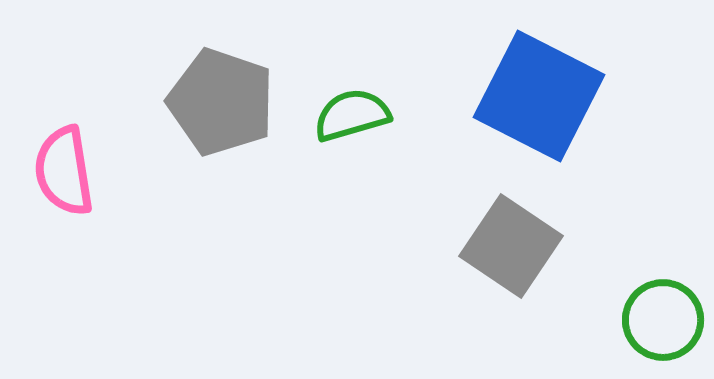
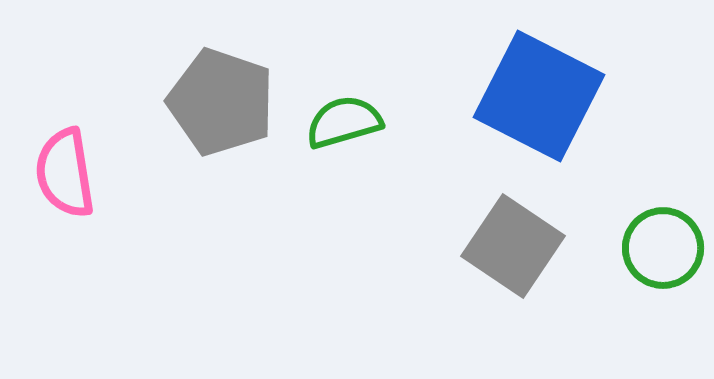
green semicircle: moved 8 px left, 7 px down
pink semicircle: moved 1 px right, 2 px down
gray square: moved 2 px right
green circle: moved 72 px up
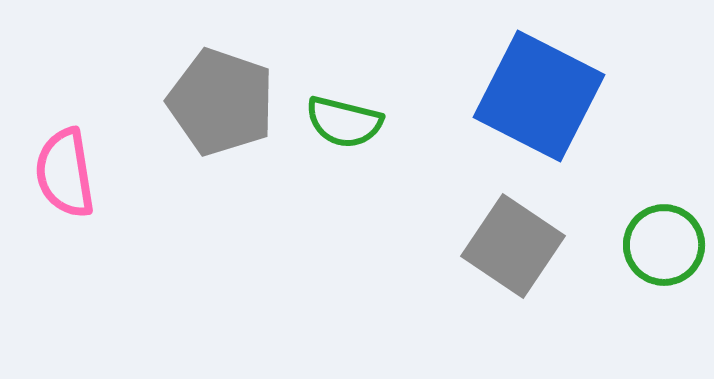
green semicircle: rotated 150 degrees counterclockwise
green circle: moved 1 px right, 3 px up
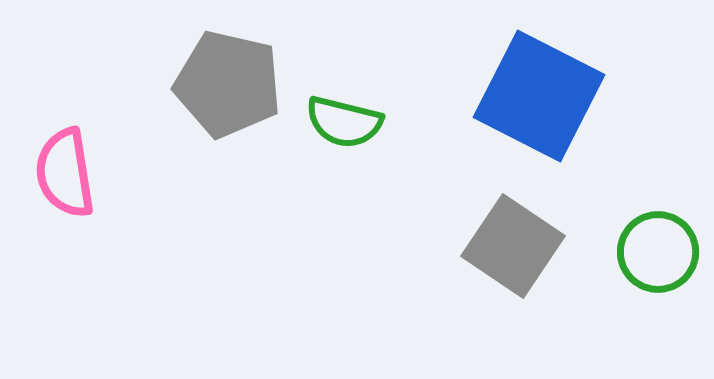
gray pentagon: moved 7 px right, 18 px up; rotated 6 degrees counterclockwise
green circle: moved 6 px left, 7 px down
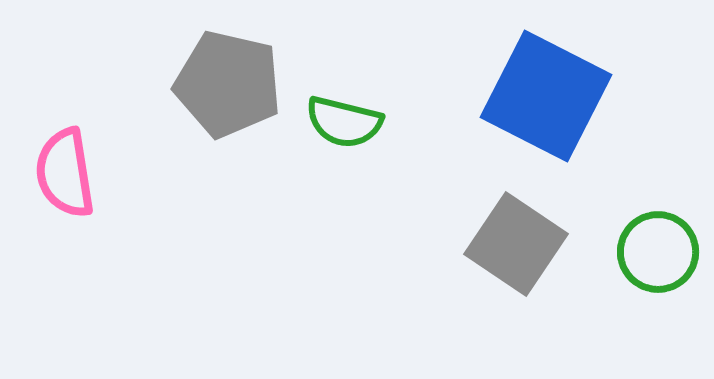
blue square: moved 7 px right
gray square: moved 3 px right, 2 px up
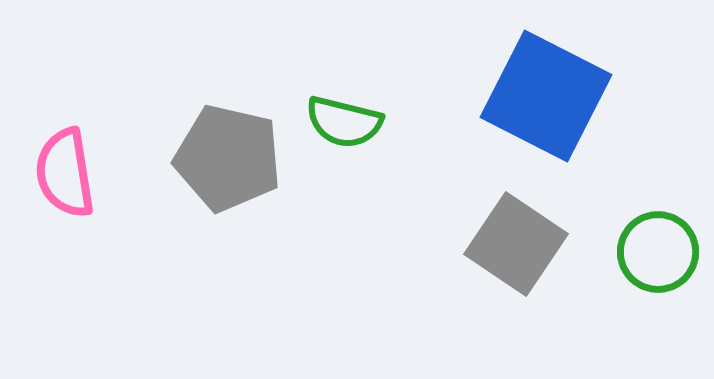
gray pentagon: moved 74 px down
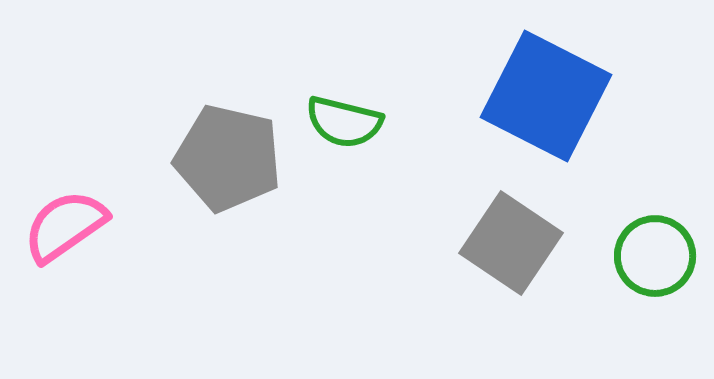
pink semicircle: moved 53 px down; rotated 64 degrees clockwise
gray square: moved 5 px left, 1 px up
green circle: moved 3 px left, 4 px down
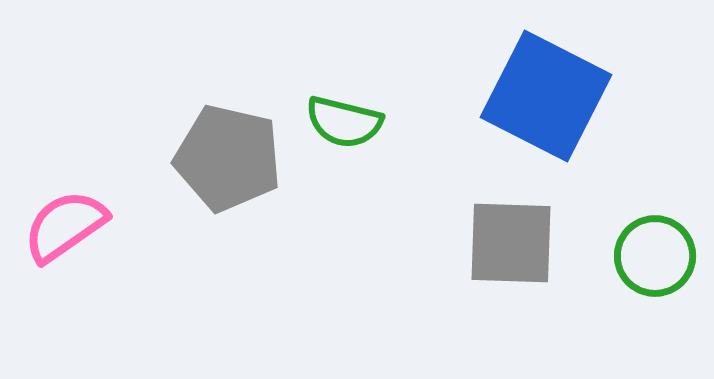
gray square: rotated 32 degrees counterclockwise
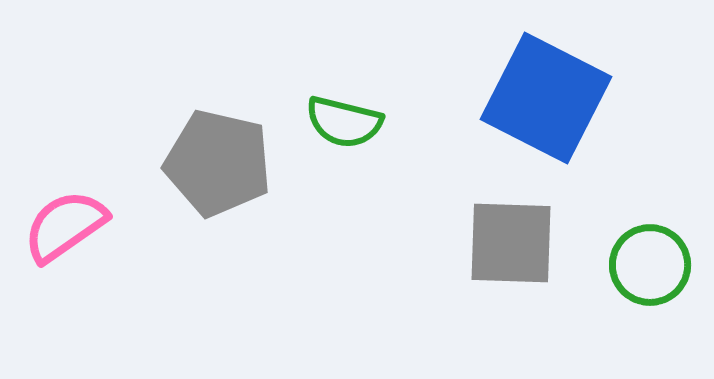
blue square: moved 2 px down
gray pentagon: moved 10 px left, 5 px down
green circle: moved 5 px left, 9 px down
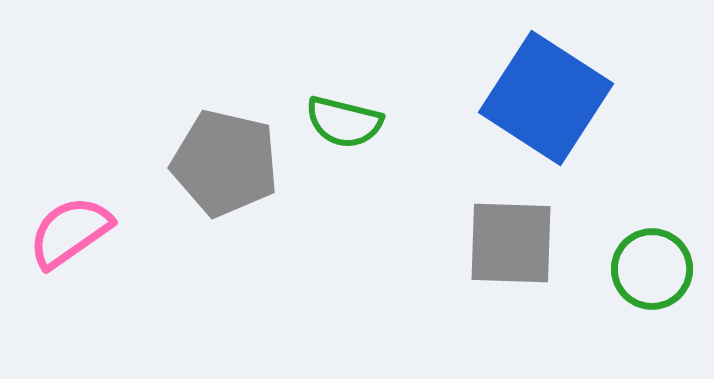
blue square: rotated 6 degrees clockwise
gray pentagon: moved 7 px right
pink semicircle: moved 5 px right, 6 px down
green circle: moved 2 px right, 4 px down
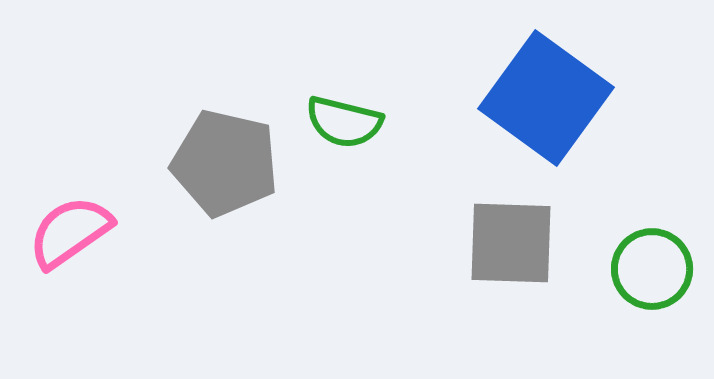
blue square: rotated 3 degrees clockwise
